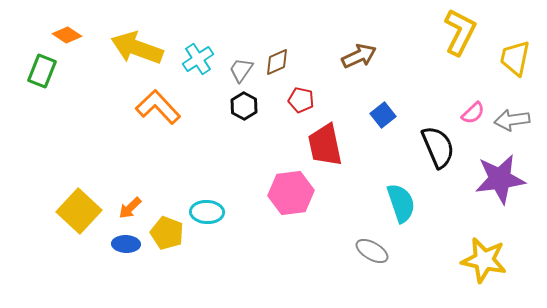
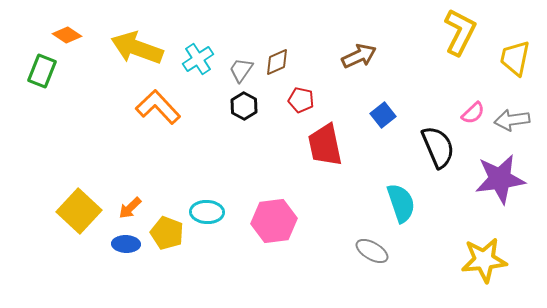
pink hexagon: moved 17 px left, 28 px down
yellow star: rotated 18 degrees counterclockwise
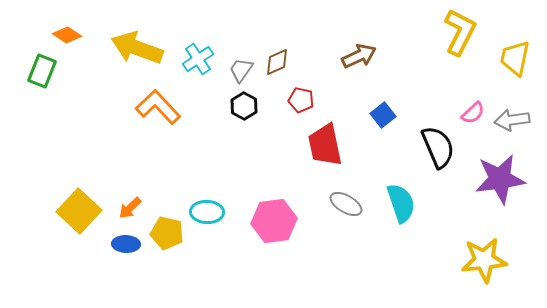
yellow pentagon: rotated 8 degrees counterclockwise
gray ellipse: moved 26 px left, 47 px up
